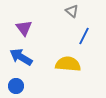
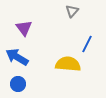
gray triangle: rotated 32 degrees clockwise
blue line: moved 3 px right, 8 px down
blue arrow: moved 4 px left
blue circle: moved 2 px right, 2 px up
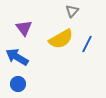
yellow semicircle: moved 7 px left, 25 px up; rotated 145 degrees clockwise
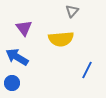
yellow semicircle: rotated 25 degrees clockwise
blue line: moved 26 px down
blue circle: moved 6 px left, 1 px up
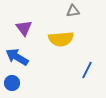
gray triangle: moved 1 px right; rotated 40 degrees clockwise
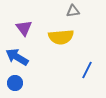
yellow semicircle: moved 2 px up
blue circle: moved 3 px right
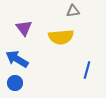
blue arrow: moved 2 px down
blue line: rotated 12 degrees counterclockwise
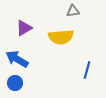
purple triangle: rotated 36 degrees clockwise
